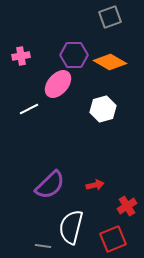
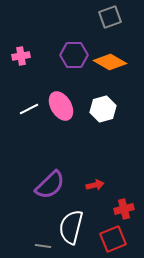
pink ellipse: moved 3 px right, 22 px down; rotated 72 degrees counterclockwise
red cross: moved 3 px left, 3 px down; rotated 18 degrees clockwise
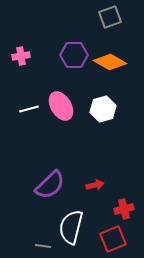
white line: rotated 12 degrees clockwise
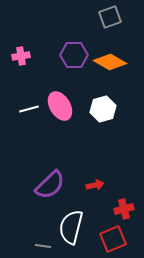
pink ellipse: moved 1 px left
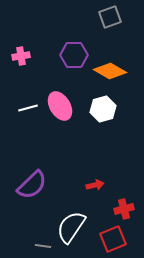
orange diamond: moved 9 px down
white line: moved 1 px left, 1 px up
purple semicircle: moved 18 px left
white semicircle: rotated 20 degrees clockwise
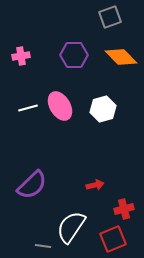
orange diamond: moved 11 px right, 14 px up; rotated 16 degrees clockwise
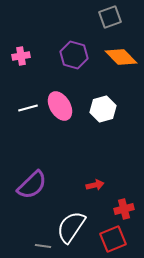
purple hexagon: rotated 16 degrees clockwise
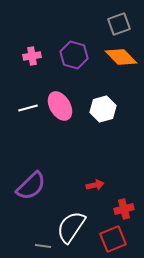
gray square: moved 9 px right, 7 px down
pink cross: moved 11 px right
purple semicircle: moved 1 px left, 1 px down
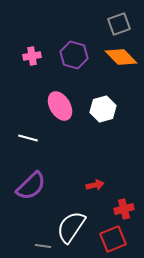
white line: moved 30 px down; rotated 30 degrees clockwise
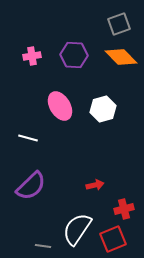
purple hexagon: rotated 12 degrees counterclockwise
white semicircle: moved 6 px right, 2 px down
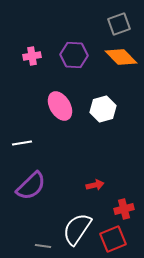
white line: moved 6 px left, 5 px down; rotated 24 degrees counterclockwise
